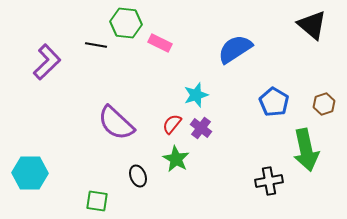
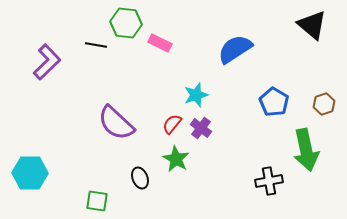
black ellipse: moved 2 px right, 2 px down
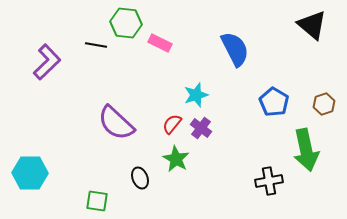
blue semicircle: rotated 96 degrees clockwise
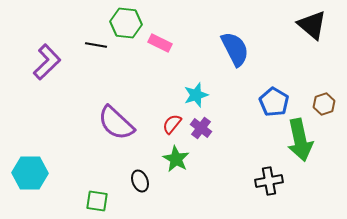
green arrow: moved 6 px left, 10 px up
black ellipse: moved 3 px down
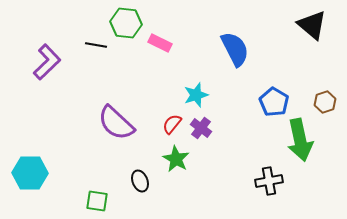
brown hexagon: moved 1 px right, 2 px up
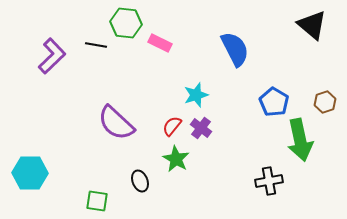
purple L-shape: moved 5 px right, 6 px up
red semicircle: moved 2 px down
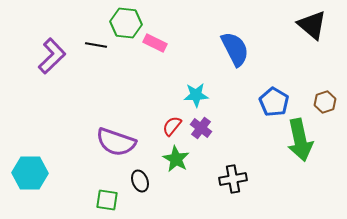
pink rectangle: moved 5 px left
cyan star: rotated 15 degrees clockwise
purple semicircle: moved 19 px down; rotated 24 degrees counterclockwise
black cross: moved 36 px left, 2 px up
green square: moved 10 px right, 1 px up
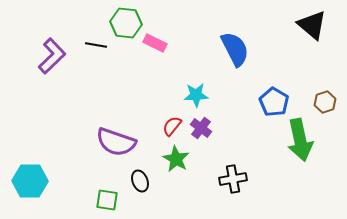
cyan hexagon: moved 8 px down
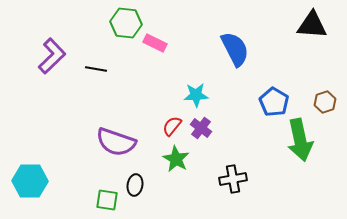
black triangle: rotated 36 degrees counterclockwise
black line: moved 24 px down
black ellipse: moved 5 px left, 4 px down; rotated 30 degrees clockwise
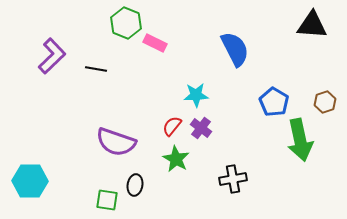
green hexagon: rotated 16 degrees clockwise
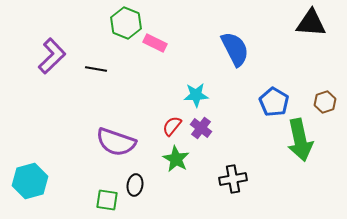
black triangle: moved 1 px left, 2 px up
cyan hexagon: rotated 16 degrees counterclockwise
